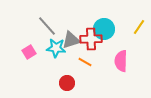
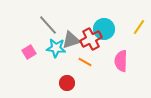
gray line: moved 1 px right, 1 px up
red cross: rotated 25 degrees counterclockwise
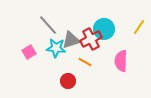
red circle: moved 1 px right, 2 px up
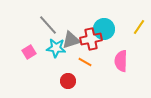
red cross: rotated 15 degrees clockwise
